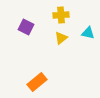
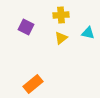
orange rectangle: moved 4 px left, 2 px down
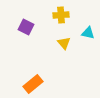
yellow triangle: moved 3 px right, 5 px down; rotated 32 degrees counterclockwise
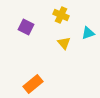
yellow cross: rotated 28 degrees clockwise
cyan triangle: rotated 32 degrees counterclockwise
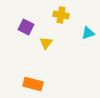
yellow cross: rotated 14 degrees counterclockwise
yellow triangle: moved 18 px left; rotated 16 degrees clockwise
orange rectangle: rotated 54 degrees clockwise
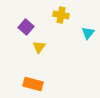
purple square: rotated 14 degrees clockwise
cyan triangle: rotated 32 degrees counterclockwise
yellow triangle: moved 7 px left, 4 px down
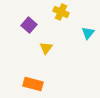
yellow cross: moved 3 px up; rotated 14 degrees clockwise
purple square: moved 3 px right, 2 px up
yellow triangle: moved 7 px right, 1 px down
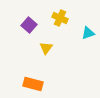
yellow cross: moved 1 px left, 6 px down
cyan triangle: rotated 32 degrees clockwise
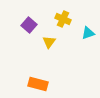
yellow cross: moved 3 px right, 1 px down
yellow triangle: moved 3 px right, 6 px up
orange rectangle: moved 5 px right
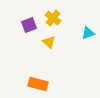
yellow cross: moved 10 px left, 1 px up; rotated 14 degrees clockwise
purple square: rotated 28 degrees clockwise
yellow triangle: rotated 24 degrees counterclockwise
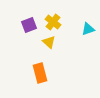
yellow cross: moved 4 px down
cyan triangle: moved 4 px up
orange rectangle: moved 2 px right, 11 px up; rotated 60 degrees clockwise
